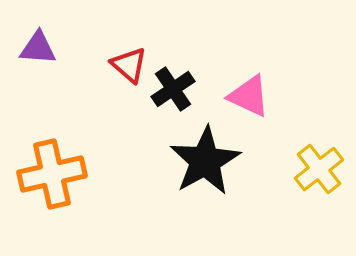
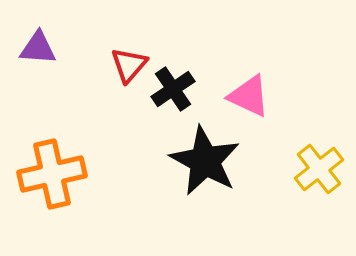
red triangle: rotated 30 degrees clockwise
black star: rotated 14 degrees counterclockwise
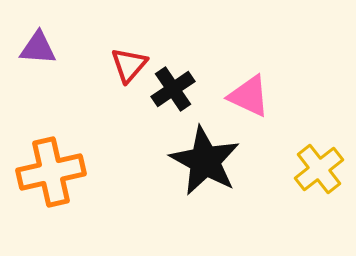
orange cross: moved 1 px left, 2 px up
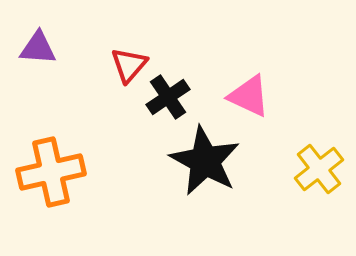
black cross: moved 5 px left, 8 px down
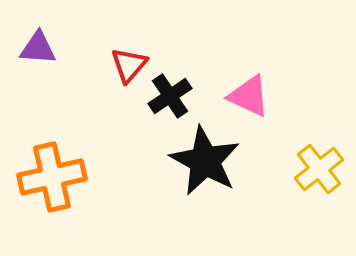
black cross: moved 2 px right, 1 px up
orange cross: moved 1 px right, 5 px down
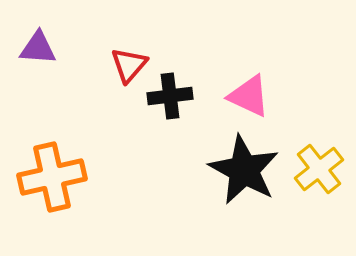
black cross: rotated 27 degrees clockwise
black star: moved 39 px right, 9 px down
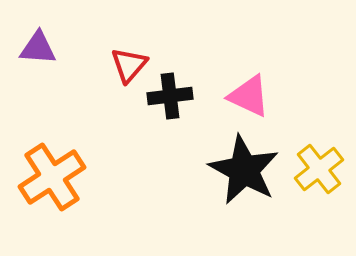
orange cross: rotated 20 degrees counterclockwise
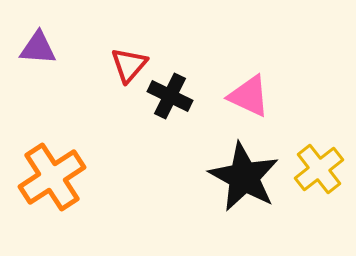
black cross: rotated 33 degrees clockwise
black star: moved 7 px down
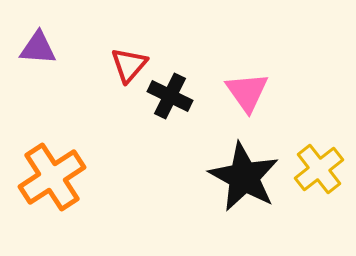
pink triangle: moved 2 px left, 4 px up; rotated 30 degrees clockwise
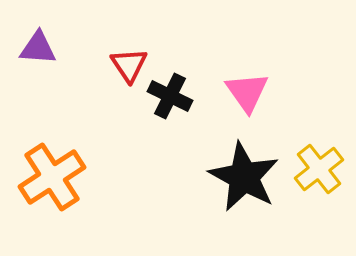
red triangle: rotated 15 degrees counterclockwise
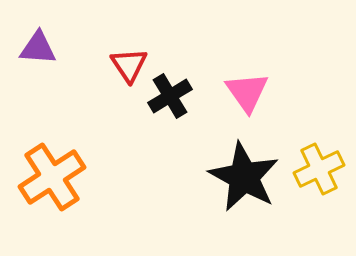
black cross: rotated 33 degrees clockwise
yellow cross: rotated 12 degrees clockwise
